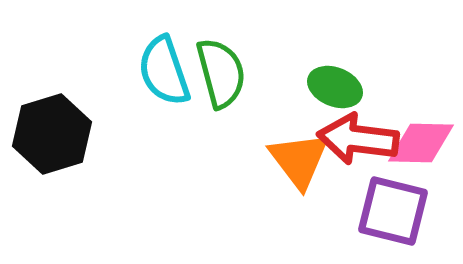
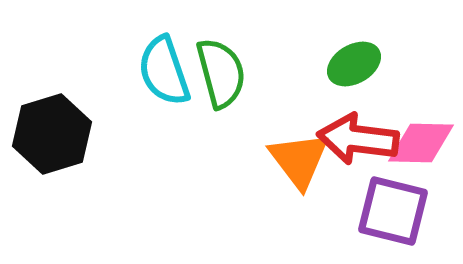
green ellipse: moved 19 px right, 23 px up; rotated 52 degrees counterclockwise
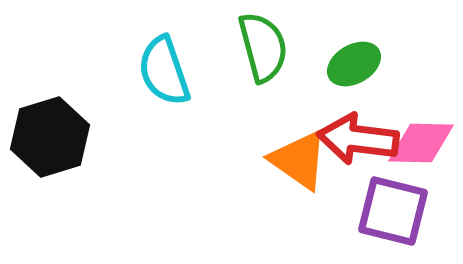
green semicircle: moved 42 px right, 26 px up
black hexagon: moved 2 px left, 3 px down
orange triangle: rotated 18 degrees counterclockwise
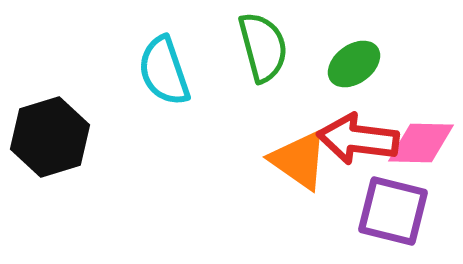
green ellipse: rotated 6 degrees counterclockwise
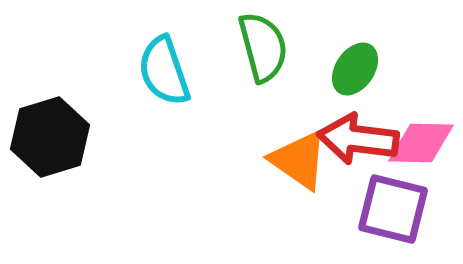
green ellipse: moved 1 px right, 5 px down; rotated 20 degrees counterclockwise
purple square: moved 2 px up
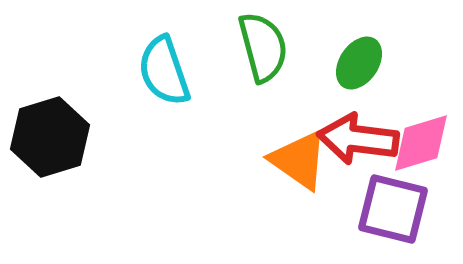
green ellipse: moved 4 px right, 6 px up
pink diamond: rotated 18 degrees counterclockwise
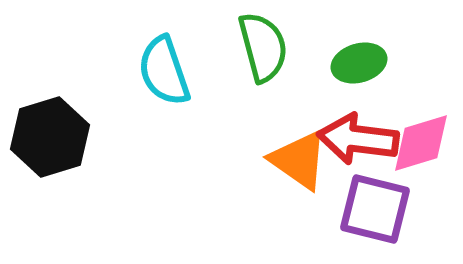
green ellipse: rotated 40 degrees clockwise
purple square: moved 18 px left
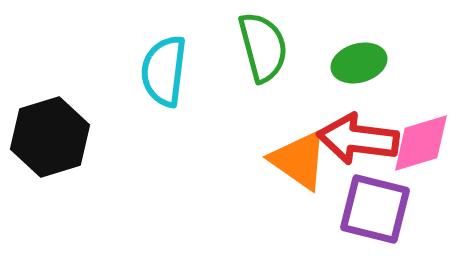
cyan semicircle: rotated 26 degrees clockwise
